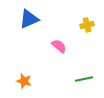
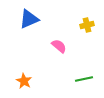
orange star: rotated 14 degrees clockwise
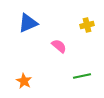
blue triangle: moved 1 px left, 4 px down
green line: moved 2 px left, 3 px up
